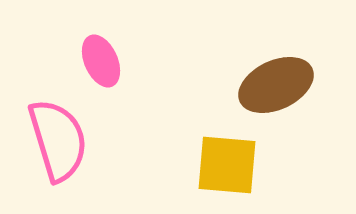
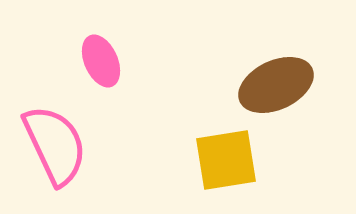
pink semicircle: moved 3 px left, 5 px down; rotated 8 degrees counterclockwise
yellow square: moved 1 px left, 5 px up; rotated 14 degrees counterclockwise
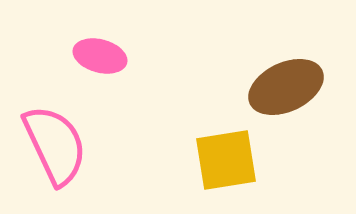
pink ellipse: moved 1 px left, 5 px up; rotated 51 degrees counterclockwise
brown ellipse: moved 10 px right, 2 px down
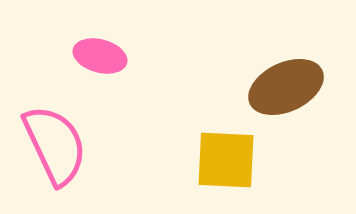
yellow square: rotated 12 degrees clockwise
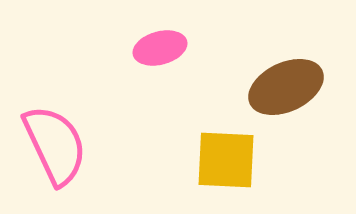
pink ellipse: moved 60 px right, 8 px up; rotated 30 degrees counterclockwise
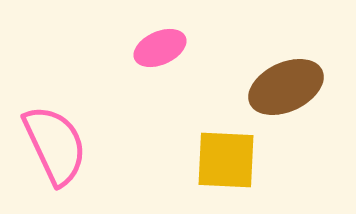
pink ellipse: rotated 9 degrees counterclockwise
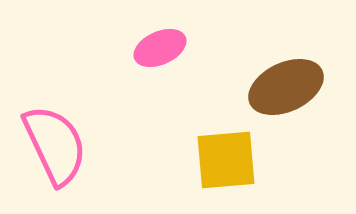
yellow square: rotated 8 degrees counterclockwise
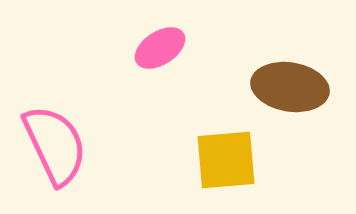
pink ellipse: rotated 9 degrees counterclockwise
brown ellipse: moved 4 px right; rotated 34 degrees clockwise
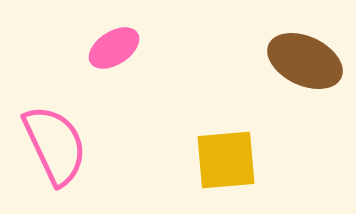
pink ellipse: moved 46 px left
brown ellipse: moved 15 px right, 26 px up; rotated 16 degrees clockwise
